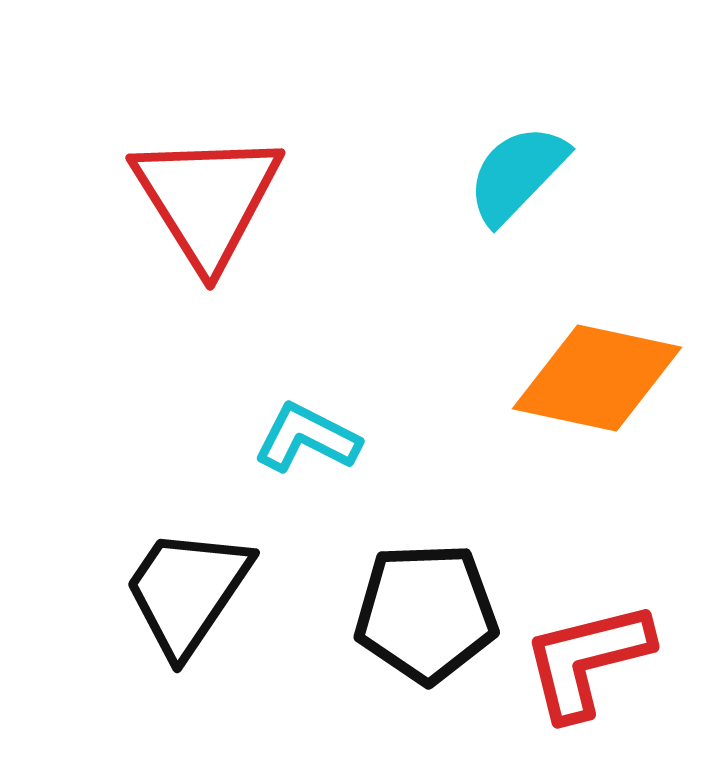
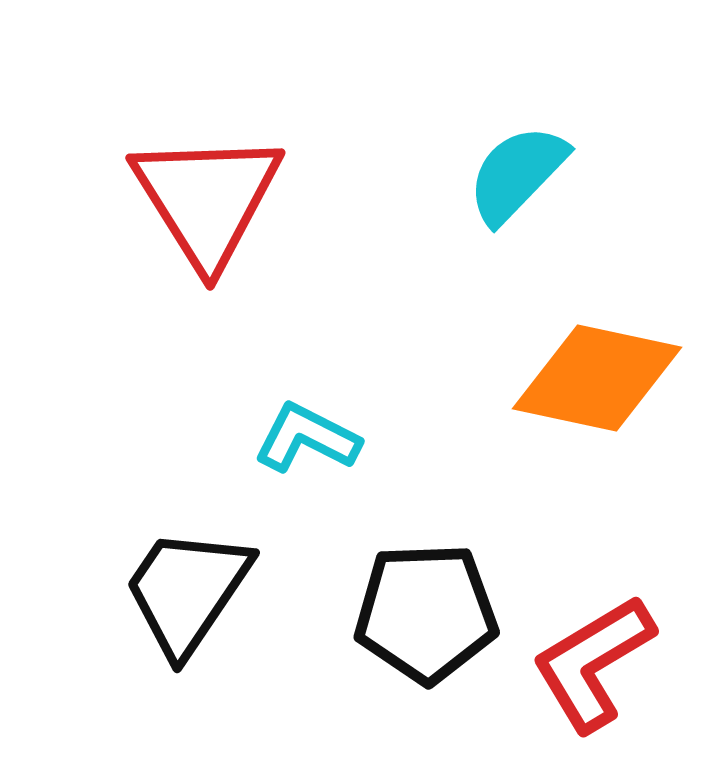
red L-shape: moved 6 px right, 3 px down; rotated 17 degrees counterclockwise
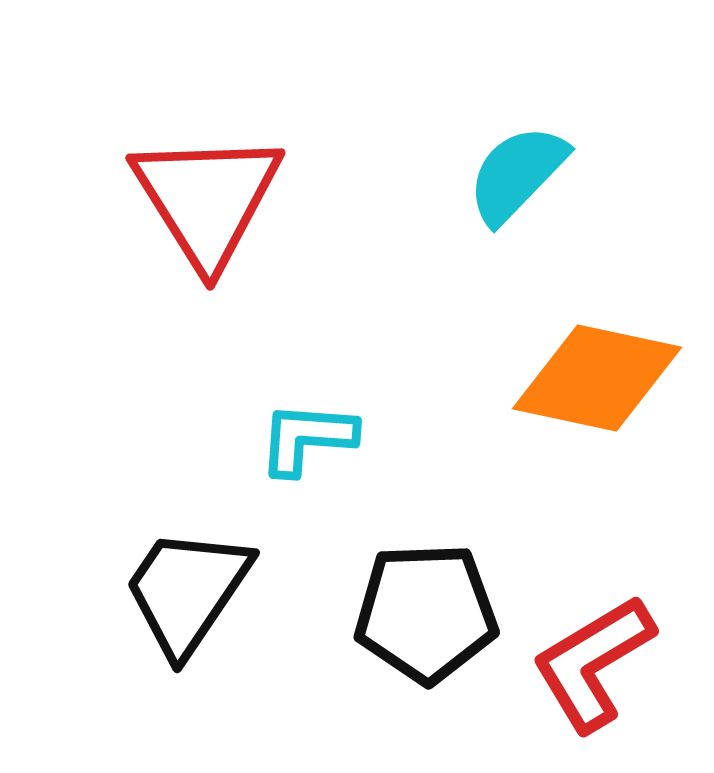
cyan L-shape: rotated 23 degrees counterclockwise
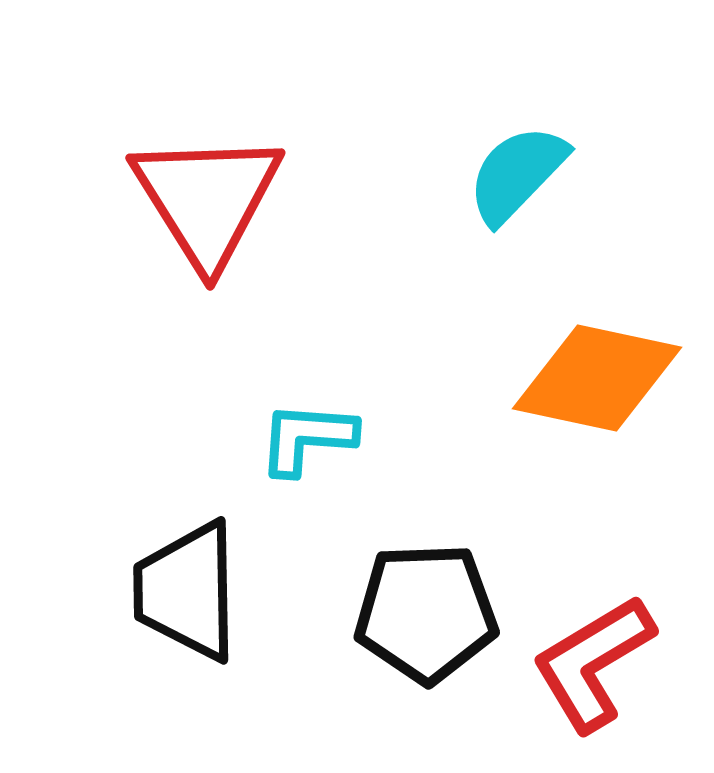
black trapezoid: rotated 35 degrees counterclockwise
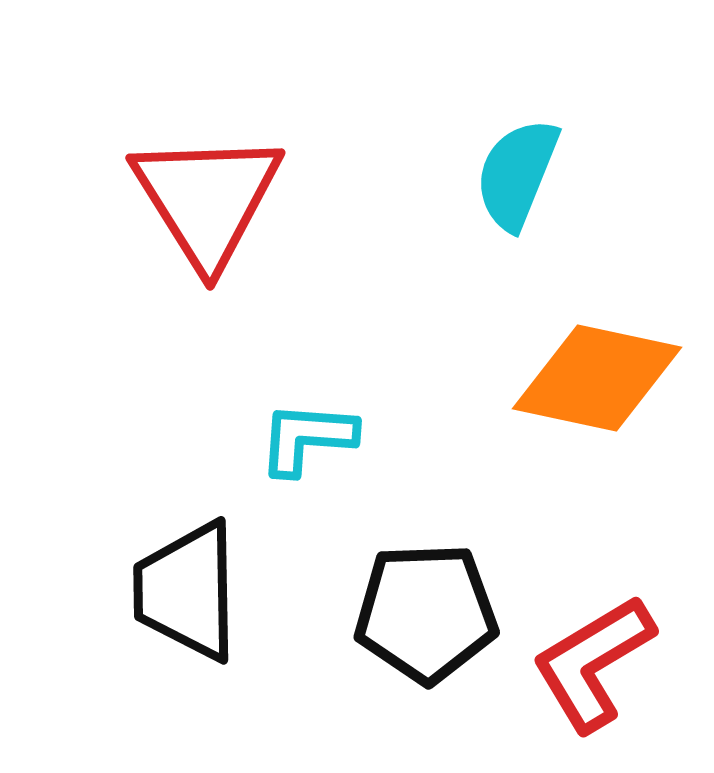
cyan semicircle: rotated 22 degrees counterclockwise
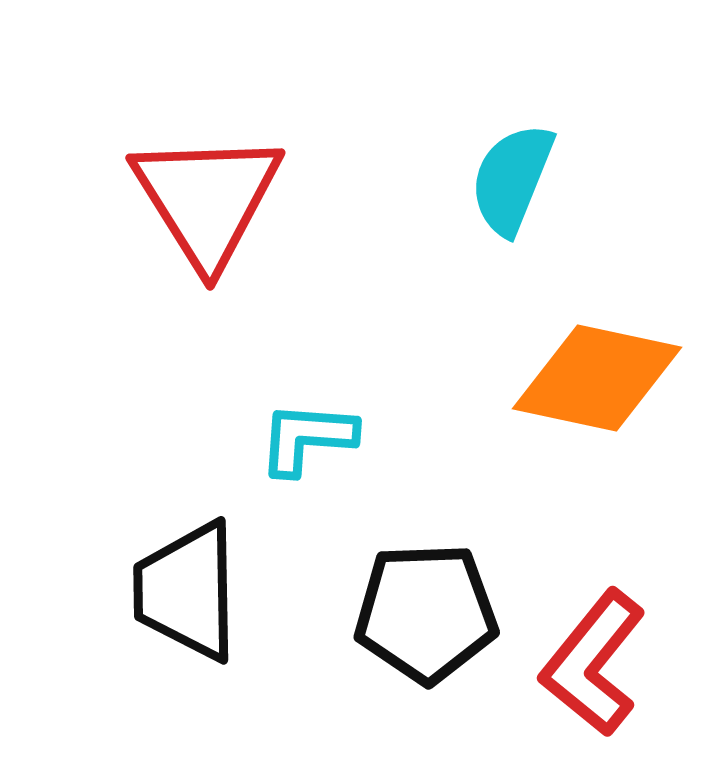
cyan semicircle: moved 5 px left, 5 px down
red L-shape: rotated 20 degrees counterclockwise
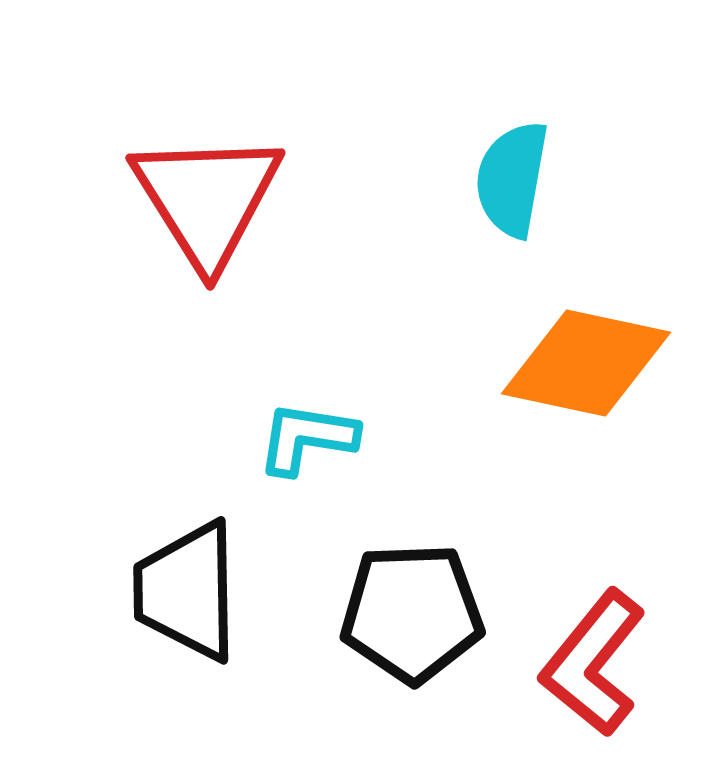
cyan semicircle: rotated 12 degrees counterclockwise
orange diamond: moved 11 px left, 15 px up
cyan L-shape: rotated 5 degrees clockwise
black pentagon: moved 14 px left
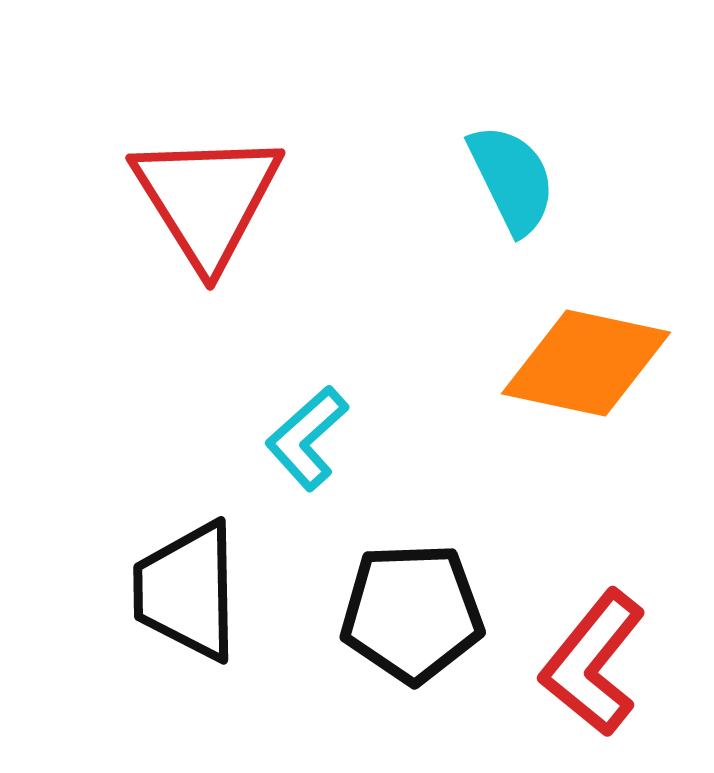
cyan semicircle: rotated 144 degrees clockwise
cyan L-shape: rotated 51 degrees counterclockwise
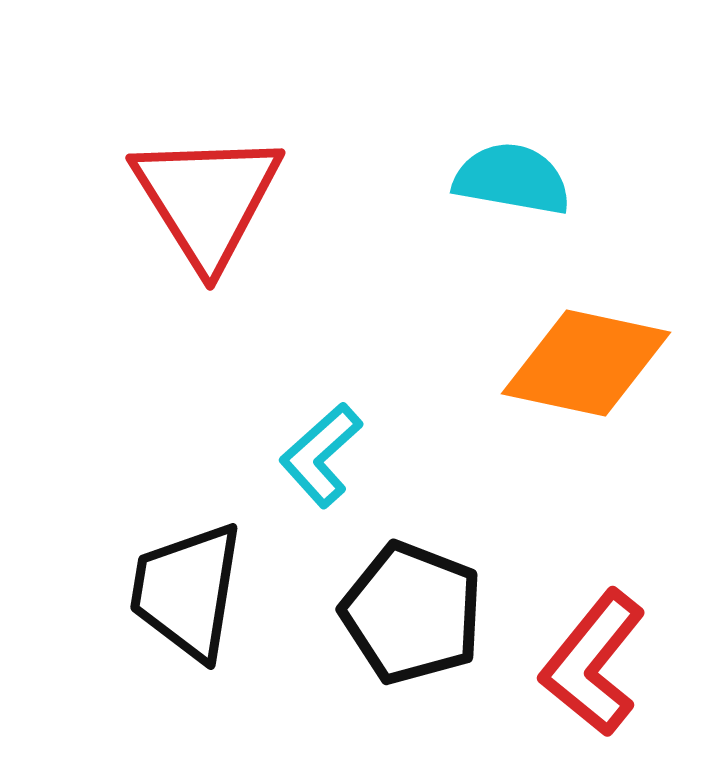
cyan semicircle: rotated 54 degrees counterclockwise
cyan L-shape: moved 14 px right, 17 px down
black trapezoid: rotated 10 degrees clockwise
black pentagon: rotated 23 degrees clockwise
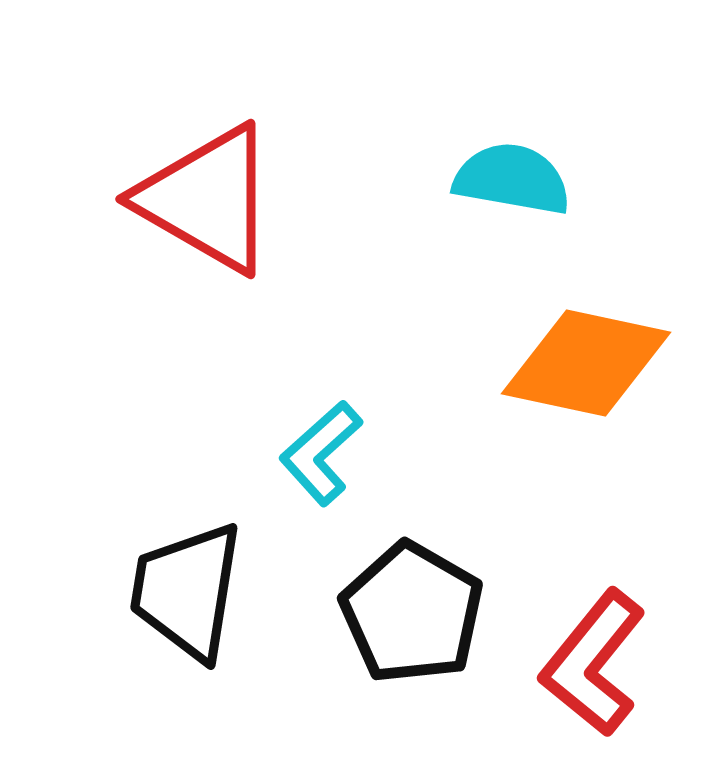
red triangle: rotated 28 degrees counterclockwise
cyan L-shape: moved 2 px up
black pentagon: rotated 9 degrees clockwise
